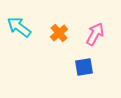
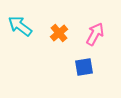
cyan arrow: moved 1 px right, 1 px up
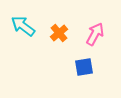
cyan arrow: moved 3 px right
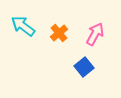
blue square: rotated 30 degrees counterclockwise
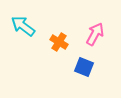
orange cross: moved 9 px down; rotated 18 degrees counterclockwise
blue square: rotated 30 degrees counterclockwise
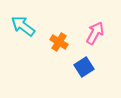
pink arrow: moved 1 px up
blue square: rotated 36 degrees clockwise
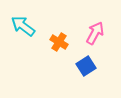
blue square: moved 2 px right, 1 px up
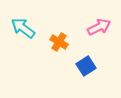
cyan arrow: moved 2 px down
pink arrow: moved 4 px right, 6 px up; rotated 35 degrees clockwise
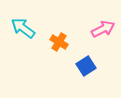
pink arrow: moved 4 px right, 2 px down
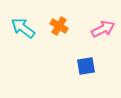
orange cross: moved 16 px up
blue square: rotated 24 degrees clockwise
